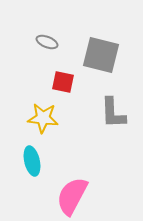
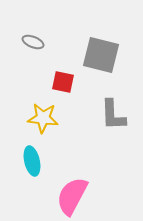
gray ellipse: moved 14 px left
gray L-shape: moved 2 px down
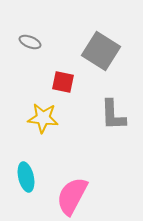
gray ellipse: moved 3 px left
gray square: moved 4 px up; rotated 18 degrees clockwise
cyan ellipse: moved 6 px left, 16 px down
